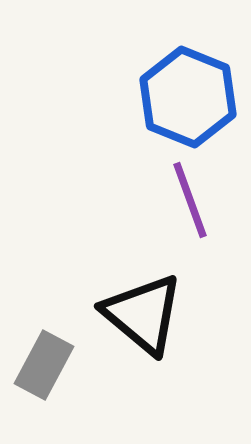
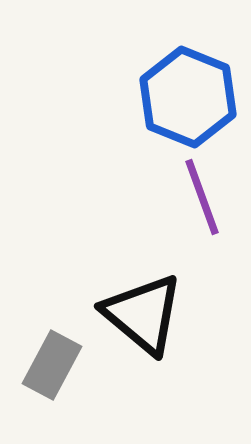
purple line: moved 12 px right, 3 px up
gray rectangle: moved 8 px right
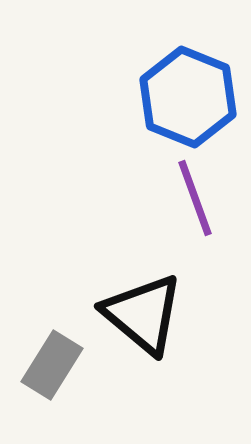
purple line: moved 7 px left, 1 px down
gray rectangle: rotated 4 degrees clockwise
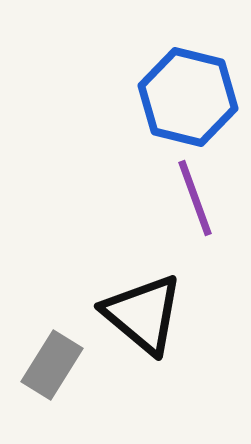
blue hexagon: rotated 8 degrees counterclockwise
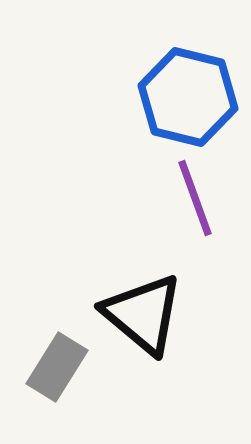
gray rectangle: moved 5 px right, 2 px down
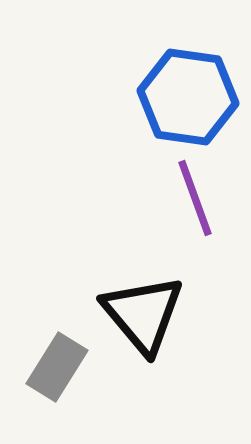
blue hexagon: rotated 6 degrees counterclockwise
black triangle: rotated 10 degrees clockwise
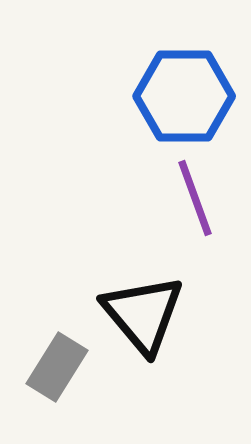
blue hexagon: moved 4 px left, 1 px up; rotated 8 degrees counterclockwise
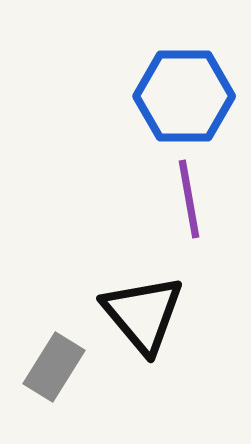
purple line: moved 6 px left, 1 px down; rotated 10 degrees clockwise
gray rectangle: moved 3 px left
